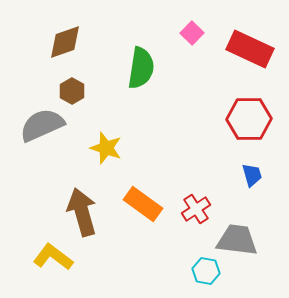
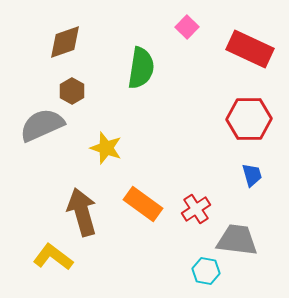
pink square: moved 5 px left, 6 px up
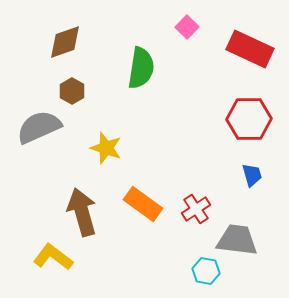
gray semicircle: moved 3 px left, 2 px down
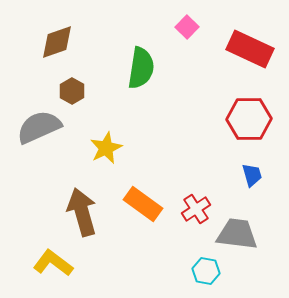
brown diamond: moved 8 px left
yellow star: rotated 28 degrees clockwise
gray trapezoid: moved 6 px up
yellow L-shape: moved 6 px down
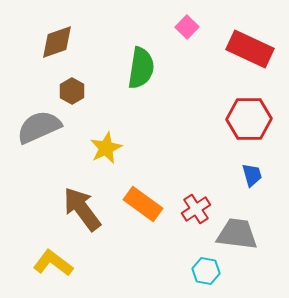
brown arrow: moved 3 px up; rotated 21 degrees counterclockwise
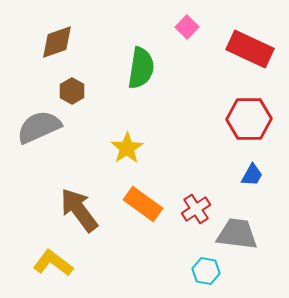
yellow star: moved 21 px right; rotated 8 degrees counterclockwise
blue trapezoid: rotated 45 degrees clockwise
brown arrow: moved 3 px left, 1 px down
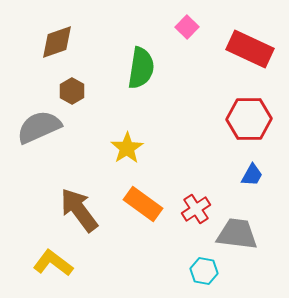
cyan hexagon: moved 2 px left
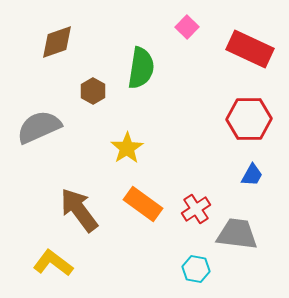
brown hexagon: moved 21 px right
cyan hexagon: moved 8 px left, 2 px up
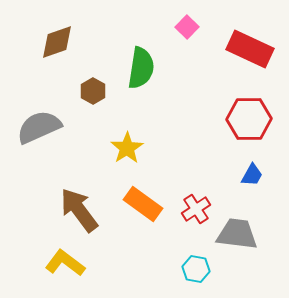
yellow L-shape: moved 12 px right
